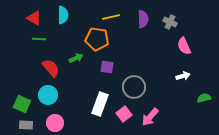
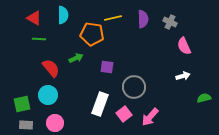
yellow line: moved 2 px right, 1 px down
orange pentagon: moved 5 px left, 5 px up
green square: rotated 36 degrees counterclockwise
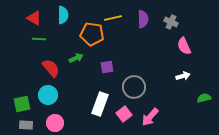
gray cross: moved 1 px right
purple square: rotated 16 degrees counterclockwise
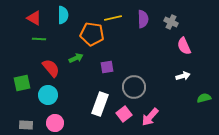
green square: moved 21 px up
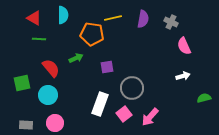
purple semicircle: rotated 12 degrees clockwise
gray circle: moved 2 px left, 1 px down
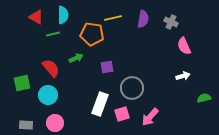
red triangle: moved 2 px right, 1 px up
green line: moved 14 px right, 5 px up; rotated 16 degrees counterclockwise
pink square: moved 2 px left; rotated 21 degrees clockwise
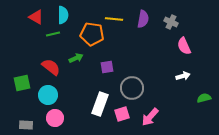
yellow line: moved 1 px right, 1 px down; rotated 18 degrees clockwise
red semicircle: moved 1 px up; rotated 12 degrees counterclockwise
pink circle: moved 5 px up
